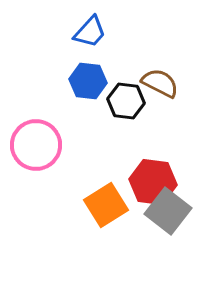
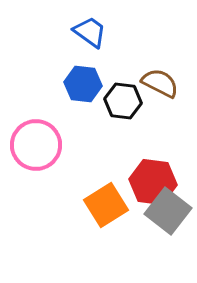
blue trapezoid: rotated 96 degrees counterclockwise
blue hexagon: moved 5 px left, 3 px down
black hexagon: moved 3 px left
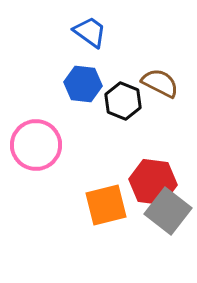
black hexagon: rotated 15 degrees clockwise
orange square: rotated 18 degrees clockwise
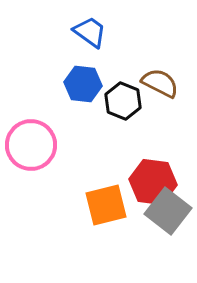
pink circle: moved 5 px left
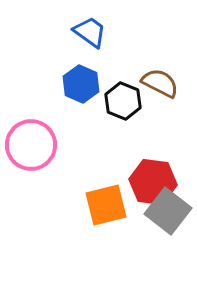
blue hexagon: moved 2 px left; rotated 18 degrees clockwise
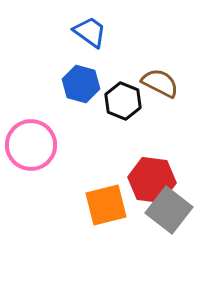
blue hexagon: rotated 9 degrees counterclockwise
red hexagon: moved 1 px left, 2 px up
gray square: moved 1 px right, 1 px up
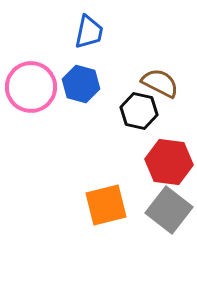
blue trapezoid: moved 1 px left; rotated 66 degrees clockwise
black hexagon: moved 16 px right, 10 px down; rotated 9 degrees counterclockwise
pink circle: moved 58 px up
red hexagon: moved 17 px right, 18 px up
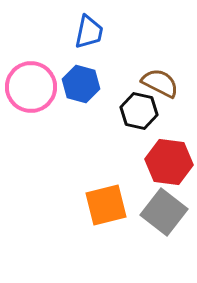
gray square: moved 5 px left, 2 px down
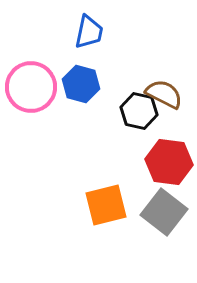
brown semicircle: moved 4 px right, 11 px down
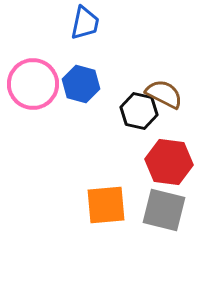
blue trapezoid: moved 4 px left, 9 px up
pink circle: moved 2 px right, 3 px up
orange square: rotated 9 degrees clockwise
gray square: moved 2 px up; rotated 24 degrees counterclockwise
